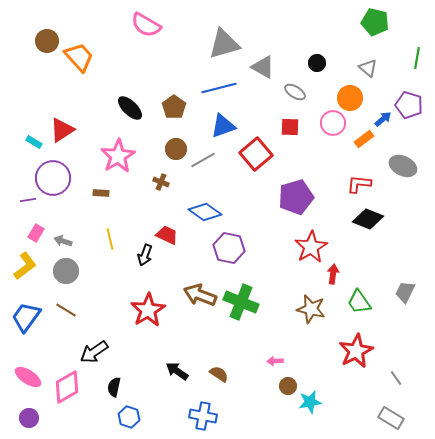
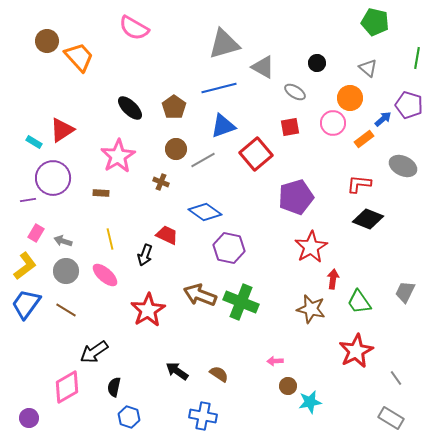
pink semicircle at (146, 25): moved 12 px left, 3 px down
red square at (290, 127): rotated 12 degrees counterclockwise
red arrow at (333, 274): moved 5 px down
blue trapezoid at (26, 317): moved 13 px up
pink ellipse at (28, 377): moved 77 px right, 102 px up; rotated 8 degrees clockwise
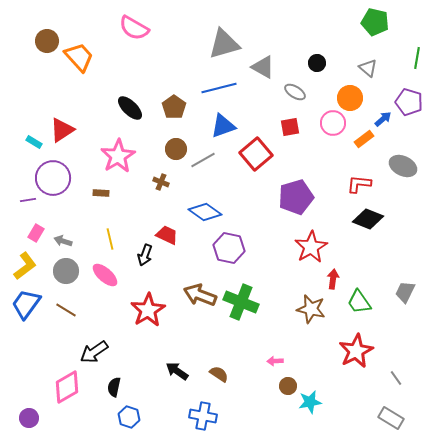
purple pentagon at (409, 105): moved 3 px up
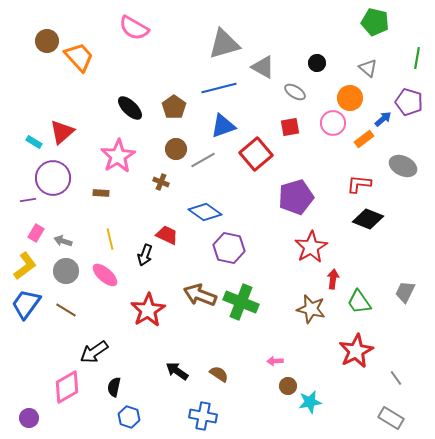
red triangle at (62, 130): moved 2 px down; rotated 8 degrees counterclockwise
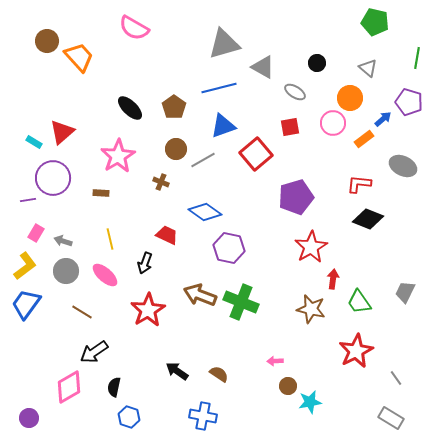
black arrow at (145, 255): moved 8 px down
brown line at (66, 310): moved 16 px right, 2 px down
pink diamond at (67, 387): moved 2 px right
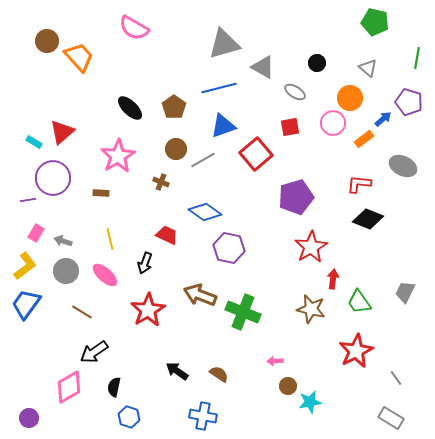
green cross at (241, 302): moved 2 px right, 10 px down
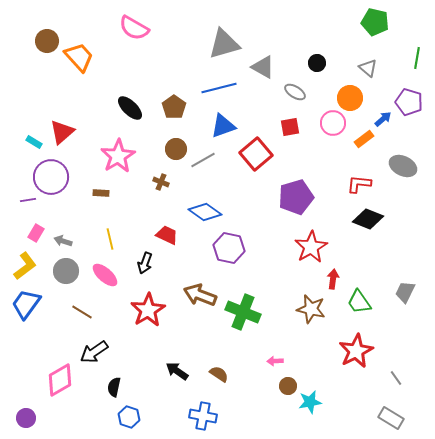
purple circle at (53, 178): moved 2 px left, 1 px up
pink diamond at (69, 387): moved 9 px left, 7 px up
purple circle at (29, 418): moved 3 px left
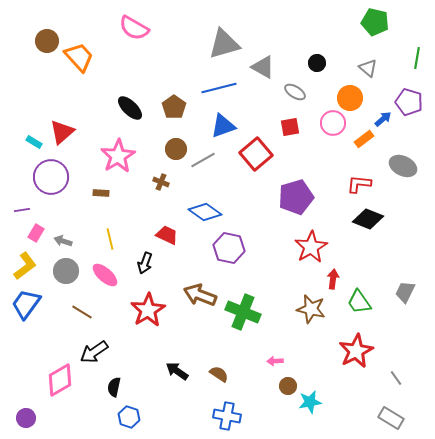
purple line at (28, 200): moved 6 px left, 10 px down
blue cross at (203, 416): moved 24 px right
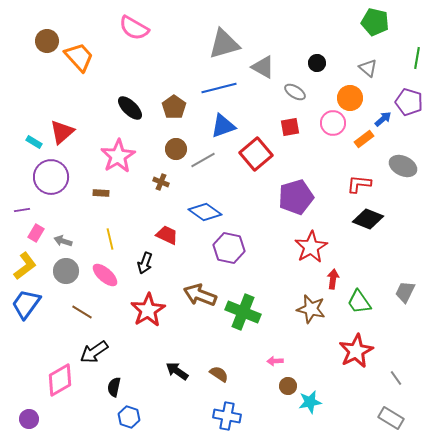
purple circle at (26, 418): moved 3 px right, 1 px down
